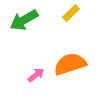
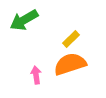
yellow rectangle: moved 26 px down
pink arrow: rotated 60 degrees counterclockwise
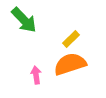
green arrow: rotated 104 degrees counterclockwise
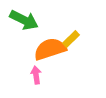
green arrow: rotated 20 degrees counterclockwise
orange semicircle: moved 20 px left, 15 px up
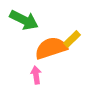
yellow rectangle: moved 1 px right
orange semicircle: moved 1 px right, 1 px up
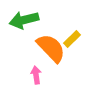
green arrow: rotated 140 degrees clockwise
orange semicircle: rotated 64 degrees clockwise
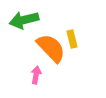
yellow rectangle: rotated 60 degrees counterclockwise
pink arrow: rotated 18 degrees clockwise
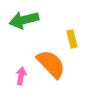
orange semicircle: moved 16 px down
pink arrow: moved 15 px left, 1 px down
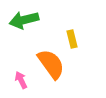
orange semicircle: rotated 8 degrees clockwise
pink arrow: moved 4 px down; rotated 36 degrees counterclockwise
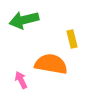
orange semicircle: rotated 44 degrees counterclockwise
